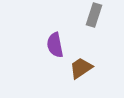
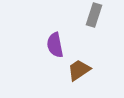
brown trapezoid: moved 2 px left, 2 px down
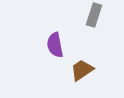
brown trapezoid: moved 3 px right
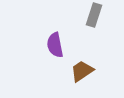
brown trapezoid: moved 1 px down
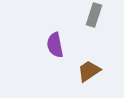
brown trapezoid: moved 7 px right
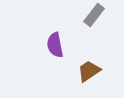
gray rectangle: rotated 20 degrees clockwise
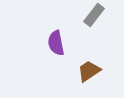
purple semicircle: moved 1 px right, 2 px up
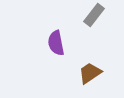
brown trapezoid: moved 1 px right, 2 px down
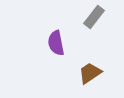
gray rectangle: moved 2 px down
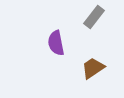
brown trapezoid: moved 3 px right, 5 px up
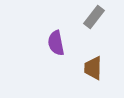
brown trapezoid: rotated 55 degrees counterclockwise
